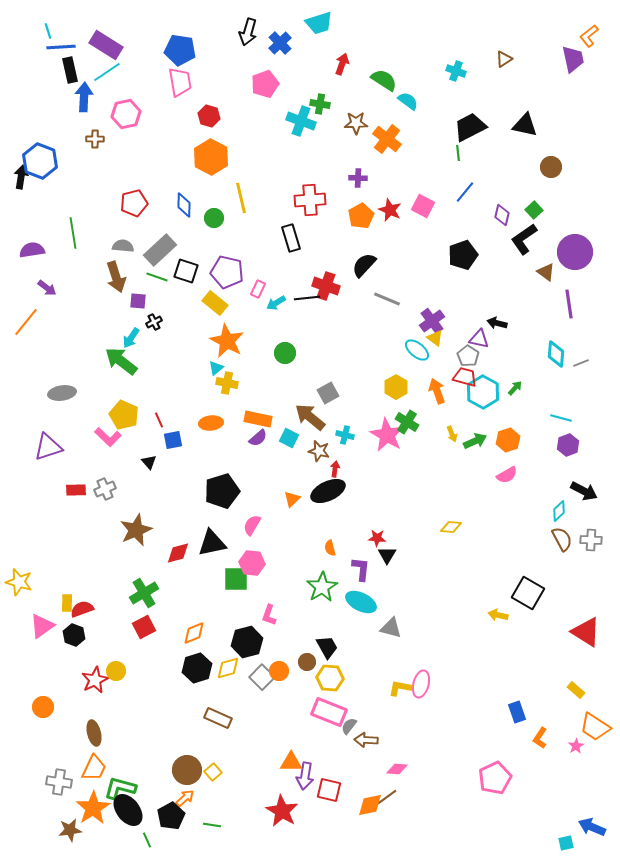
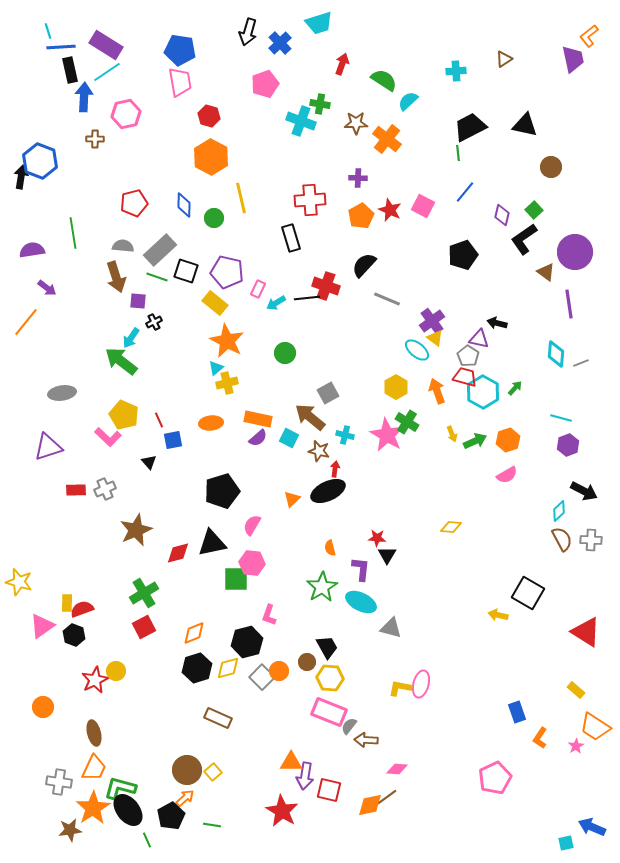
cyan cross at (456, 71): rotated 24 degrees counterclockwise
cyan semicircle at (408, 101): rotated 80 degrees counterclockwise
yellow cross at (227, 383): rotated 25 degrees counterclockwise
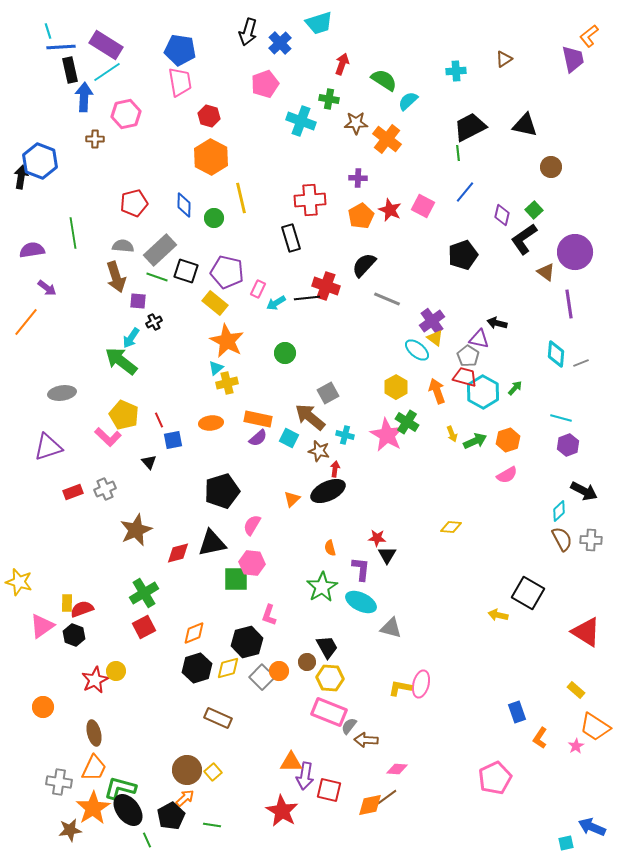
green cross at (320, 104): moved 9 px right, 5 px up
red rectangle at (76, 490): moved 3 px left, 2 px down; rotated 18 degrees counterclockwise
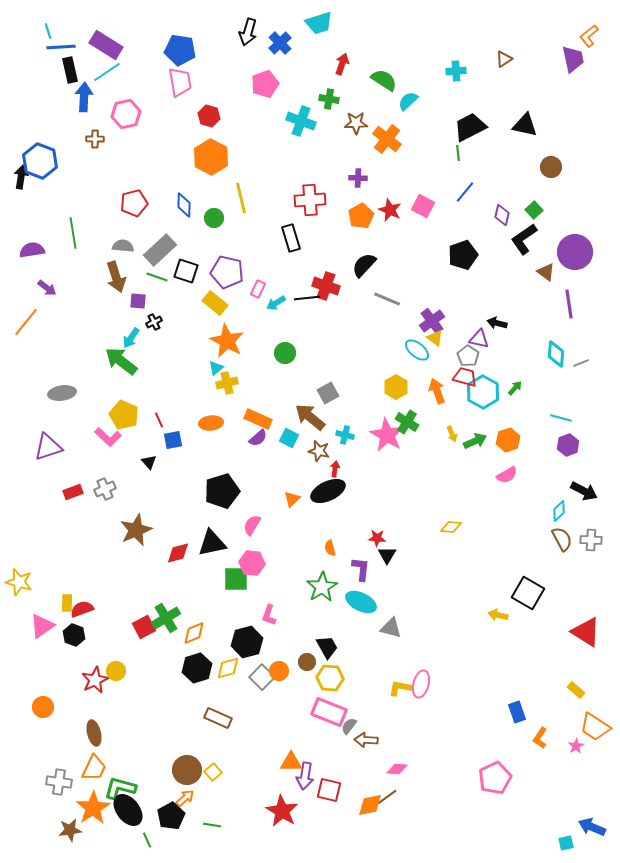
orange rectangle at (258, 419): rotated 12 degrees clockwise
green cross at (144, 593): moved 22 px right, 25 px down
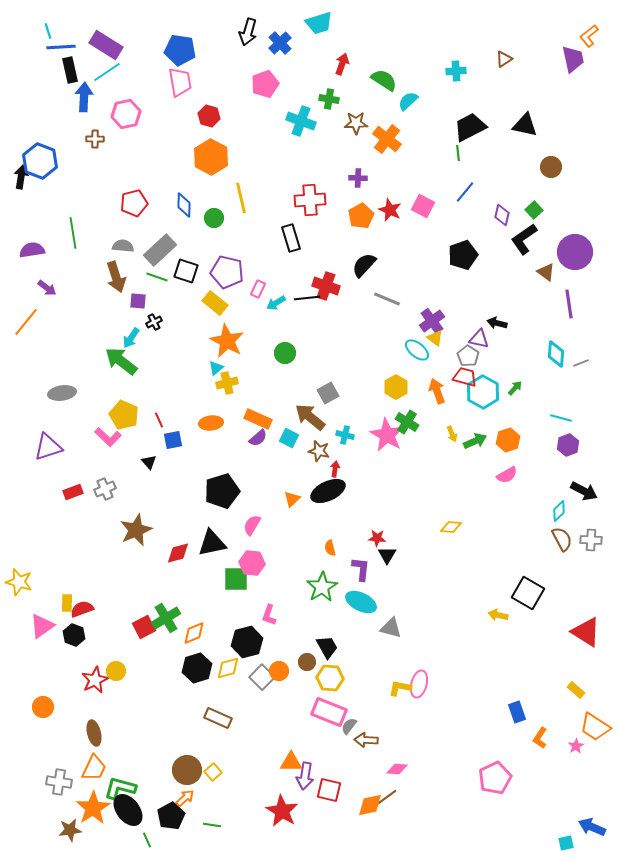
pink ellipse at (421, 684): moved 2 px left
